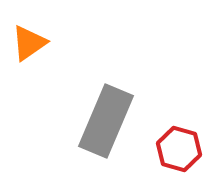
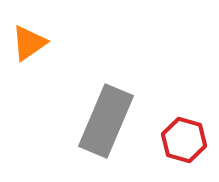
red hexagon: moved 5 px right, 9 px up
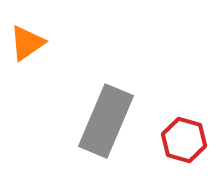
orange triangle: moved 2 px left
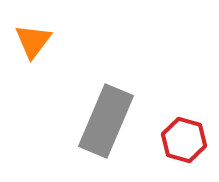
orange triangle: moved 6 px right, 2 px up; rotated 18 degrees counterclockwise
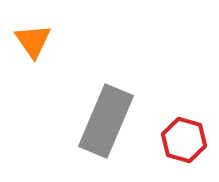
orange triangle: rotated 12 degrees counterclockwise
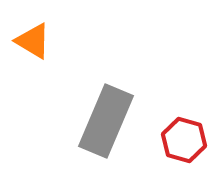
orange triangle: rotated 24 degrees counterclockwise
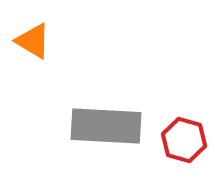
gray rectangle: moved 5 px down; rotated 70 degrees clockwise
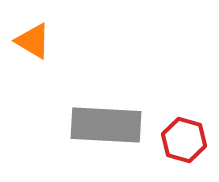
gray rectangle: moved 1 px up
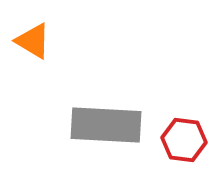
red hexagon: rotated 9 degrees counterclockwise
